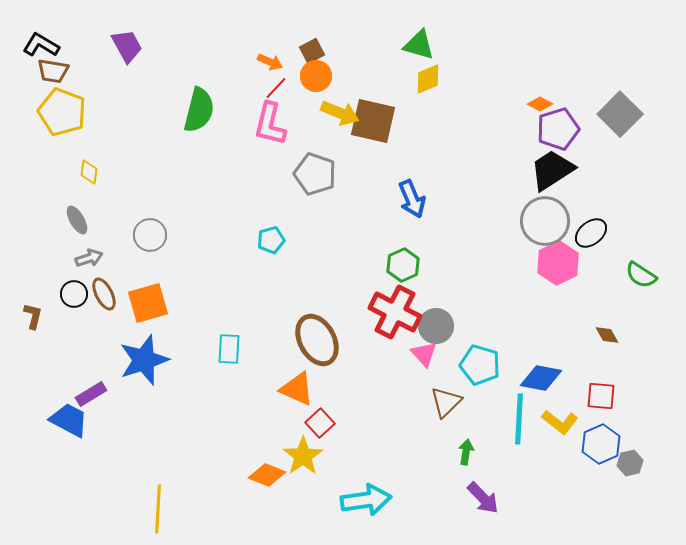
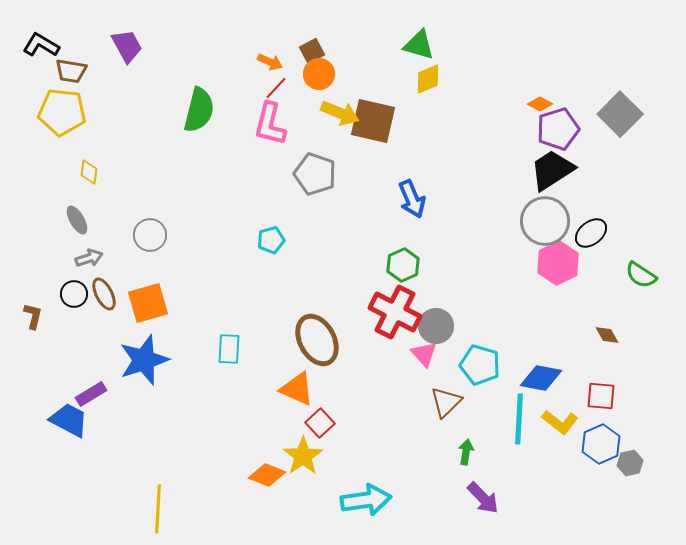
brown trapezoid at (53, 71): moved 18 px right
orange circle at (316, 76): moved 3 px right, 2 px up
yellow pentagon at (62, 112): rotated 15 degrees counterclockwise
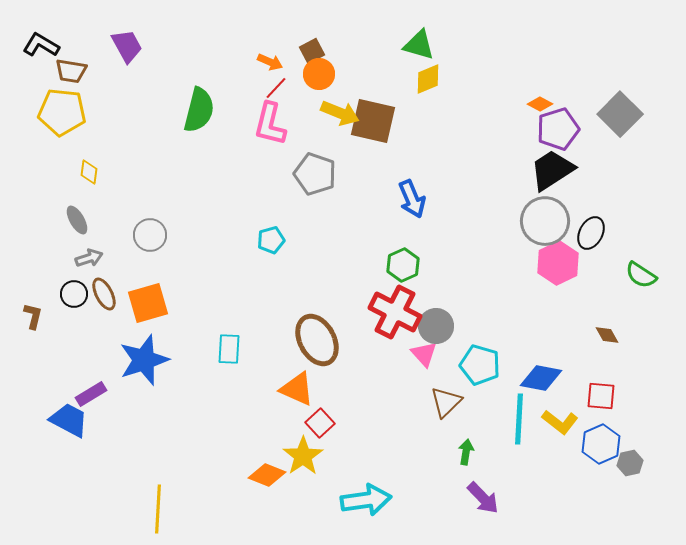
black ellipse at (591, 233): rotated 24 degrees counterclockwise
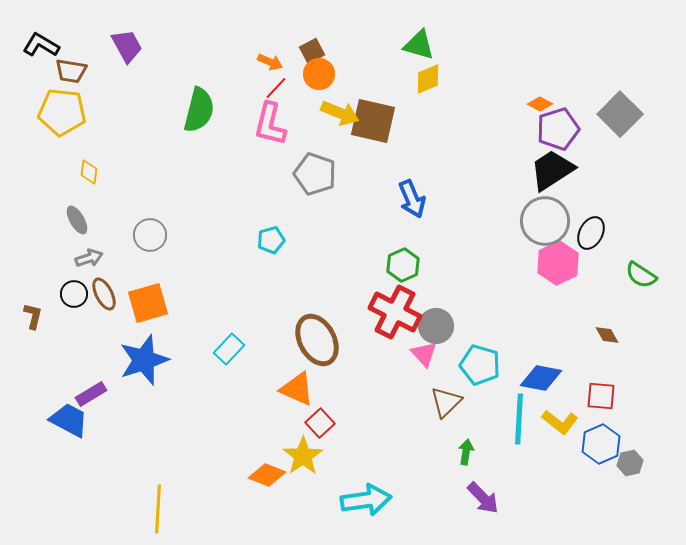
cyan rectangle at (229, 349): rotated 40 degrees clockwise
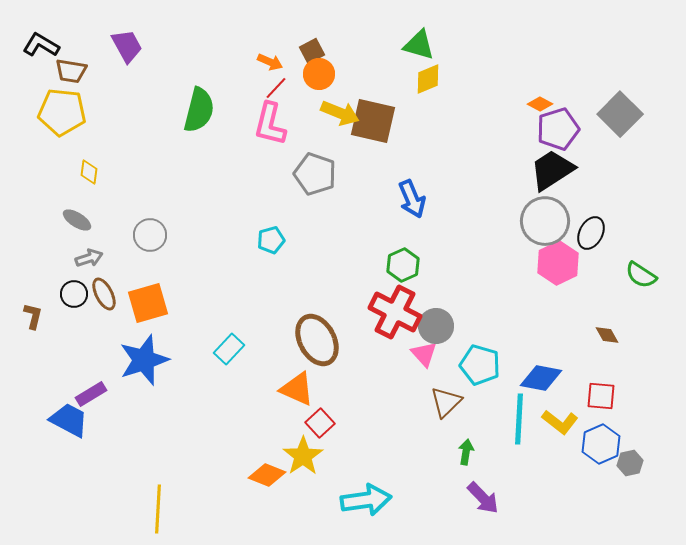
gray ellipse at (77, 220): rotated 28 degrees counterclockwise
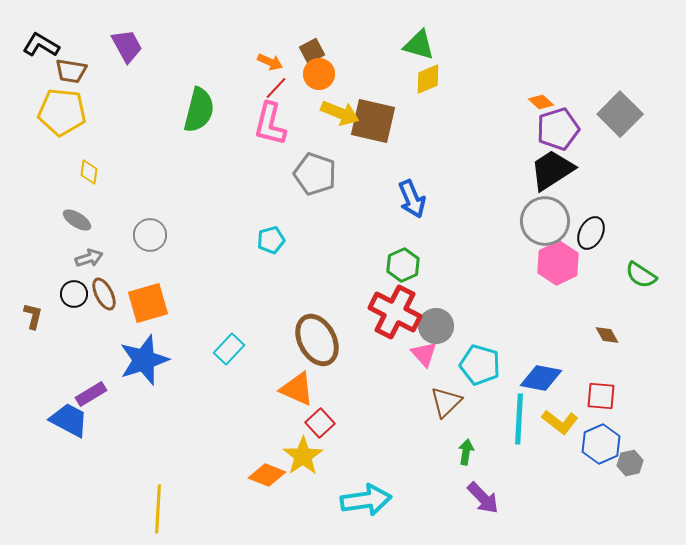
orange diamond at (540, 104): moved 1 px right, 2 px up; rotated 15 degrees clockwise
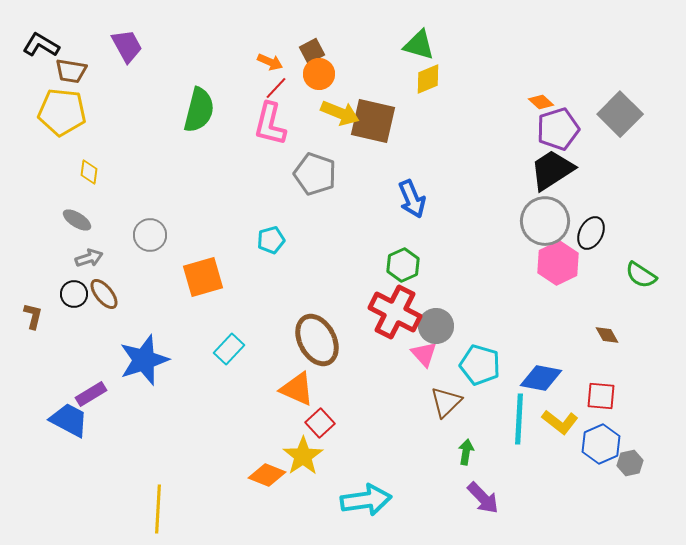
brown ellipse at (104, 294): rotated 12 degrees counterclockwise
orange square at (148, 303): moved 55 px right, 26 px up
